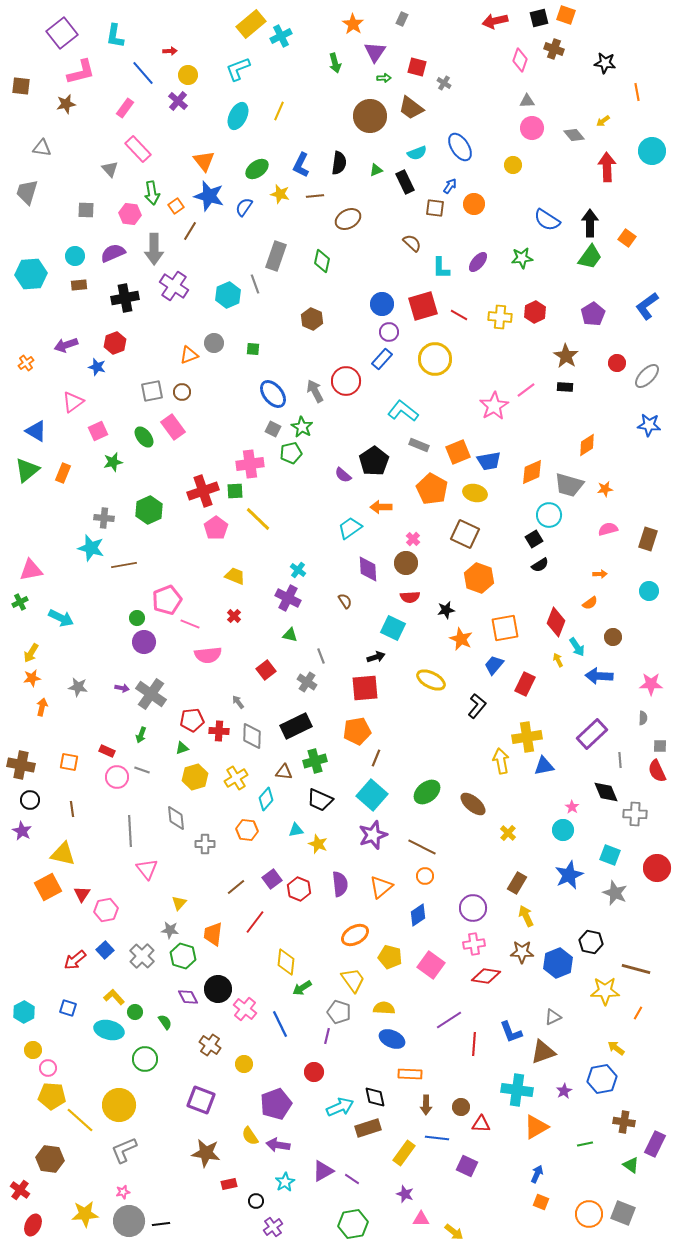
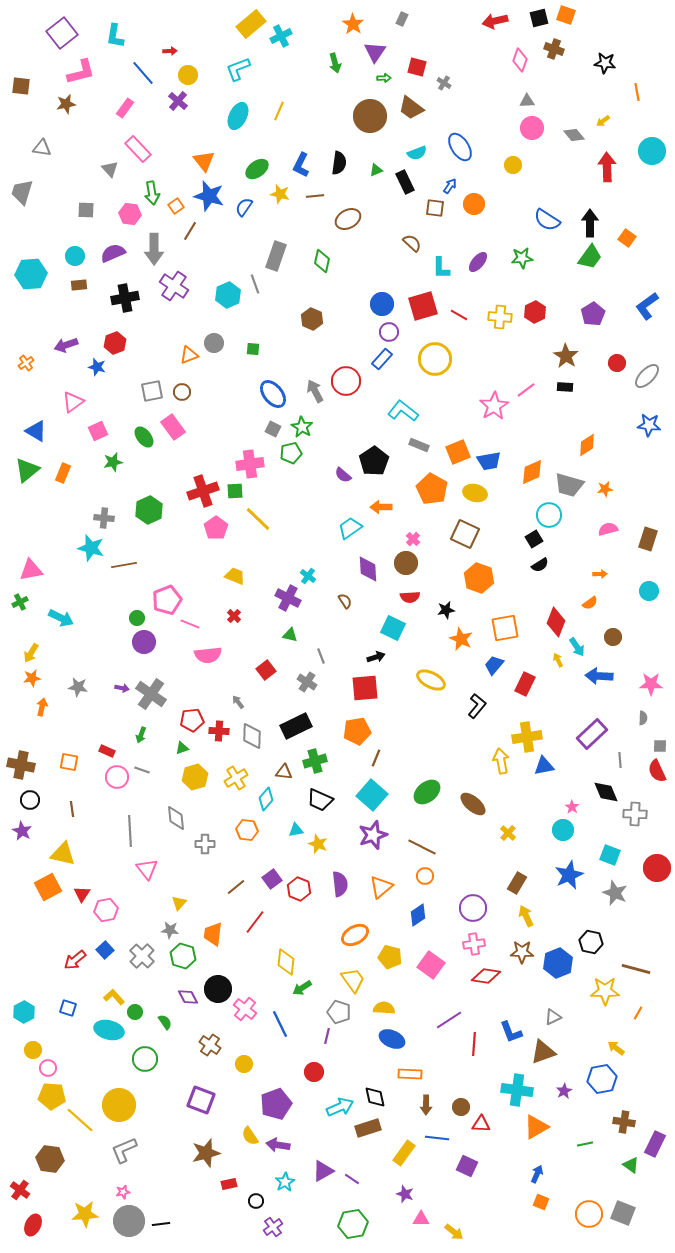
gray trapezoid at (27, 192): moved 5 px left
cyan cross at (298, 570): moved 10 px right, 6 px down
brown star at (206, 1153): rotated 24 degrees counterclockwise
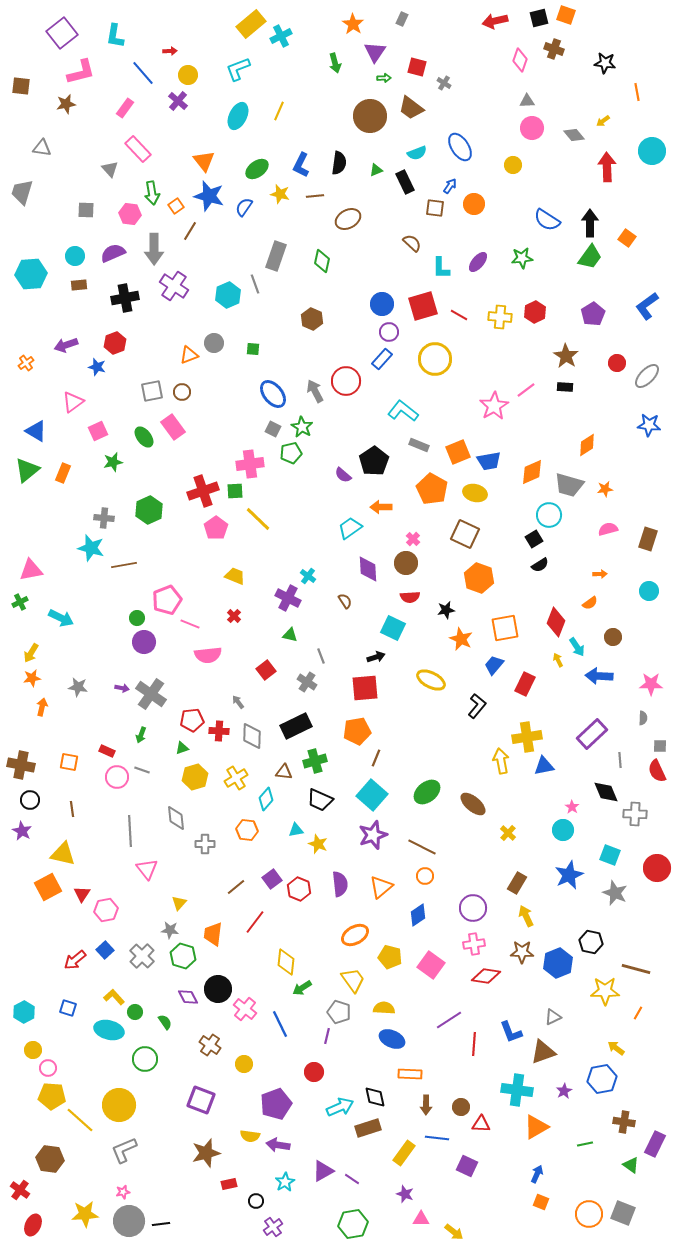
yellow semicircle at (250, 1136): rotated 48 degrees counterclockwise
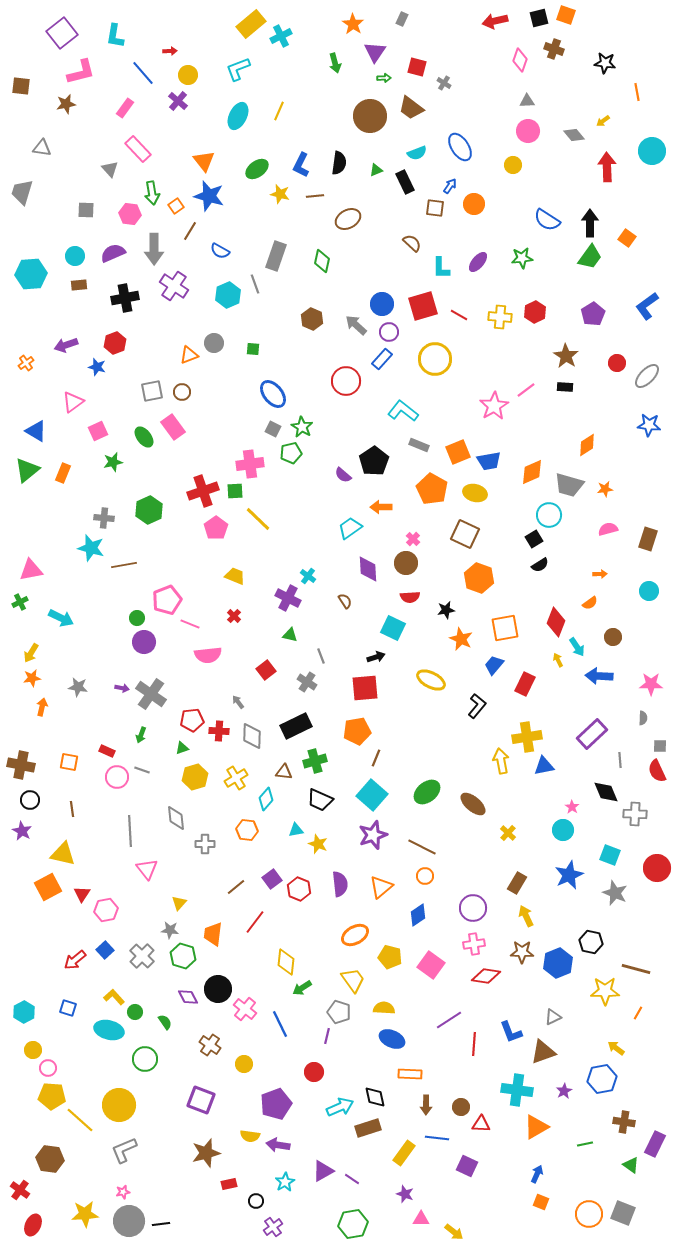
pink circle at (532, 128): moved 4 px left, 3 px down
blue semicircle at (244, 207): moved 24 px left, 44 px down; rotated 96 degrees counterclockwise
gray arrow at (315, 391): moved 41 px right, 66 px up; rotated 20 degrees counterclockwise
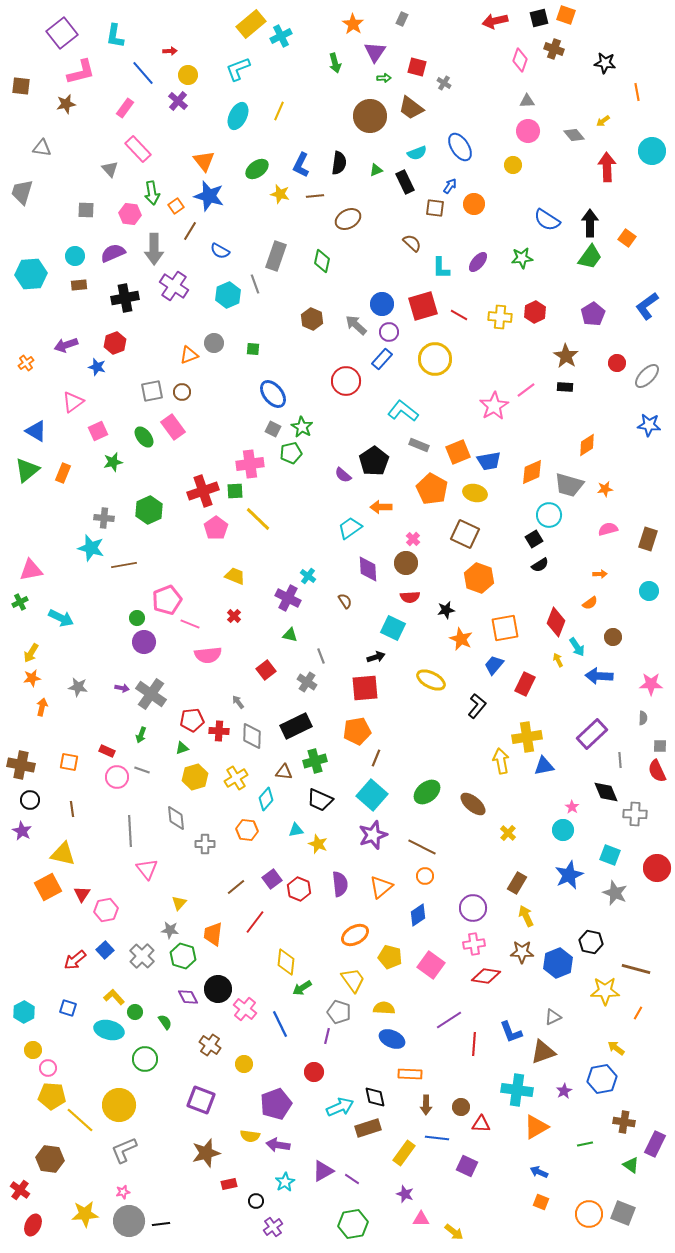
blue arrow at (537, 1174): moved 2 px right, 2 px up; rotated 90 degrees counterclockwise
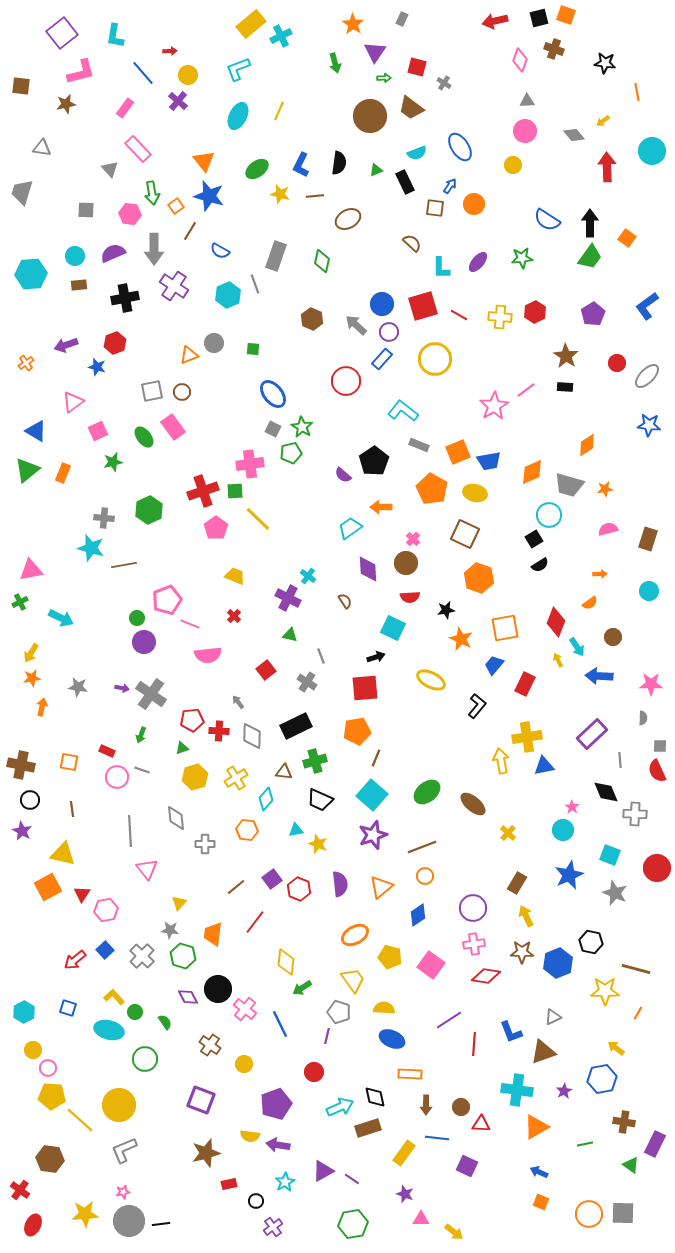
pink circle at (528, 131): moved 3 px left
brown line at (422, 847): rotated 48 degrees counterclockwise
gray square at (623, 1213): rotated 20 degrees counterclockwise
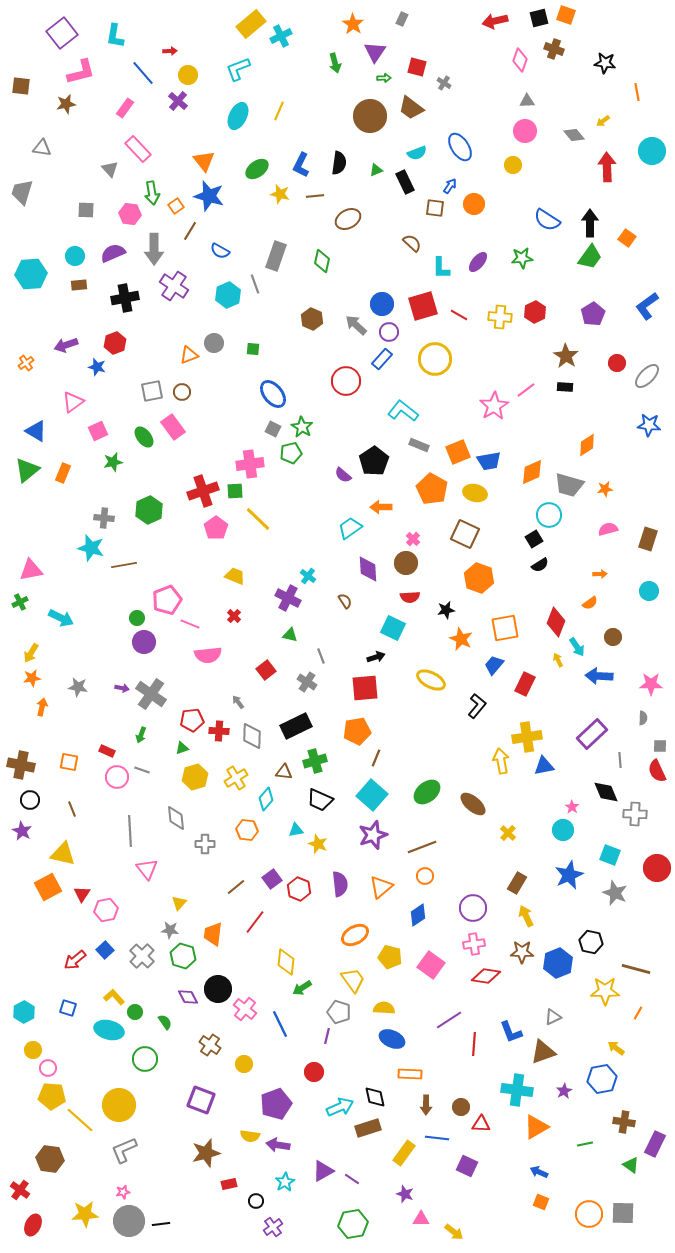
brown line at (72, 809): rotated 14 degrees counterclockwise
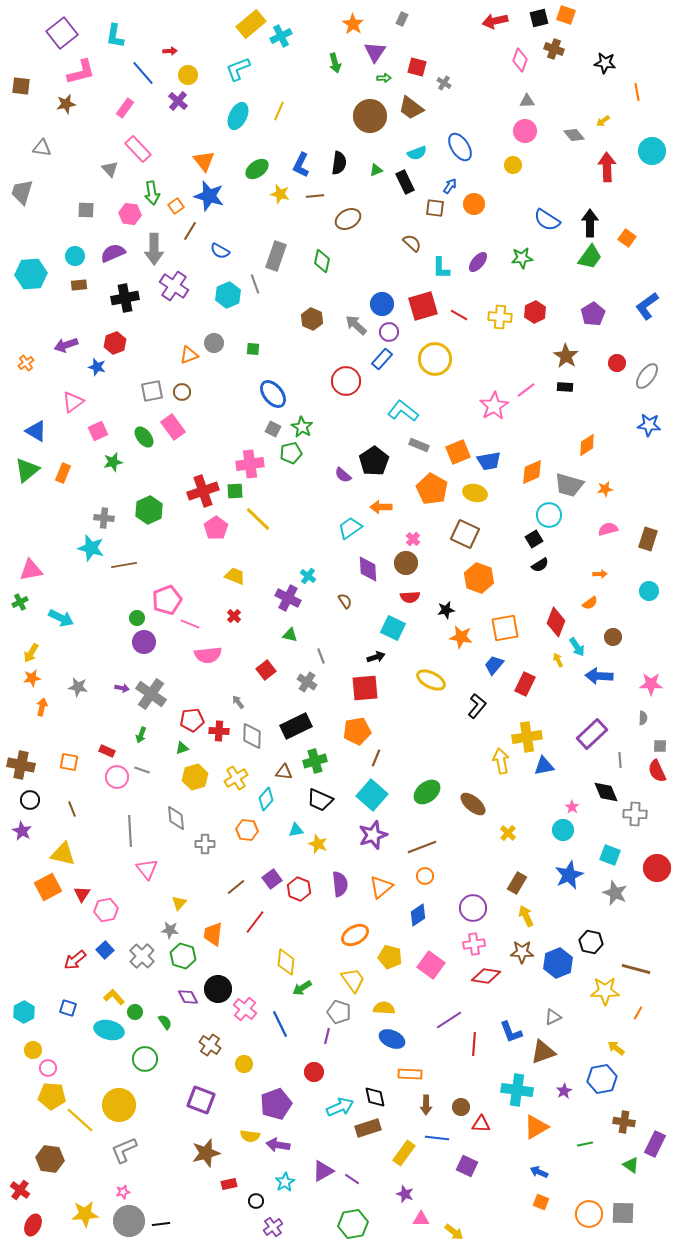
gray ellipse at (647, 376): rotated 8 degrees counterclockwise
orange star at (461, 639): moved 2 px up; rotated 15 degrees counterclockwise
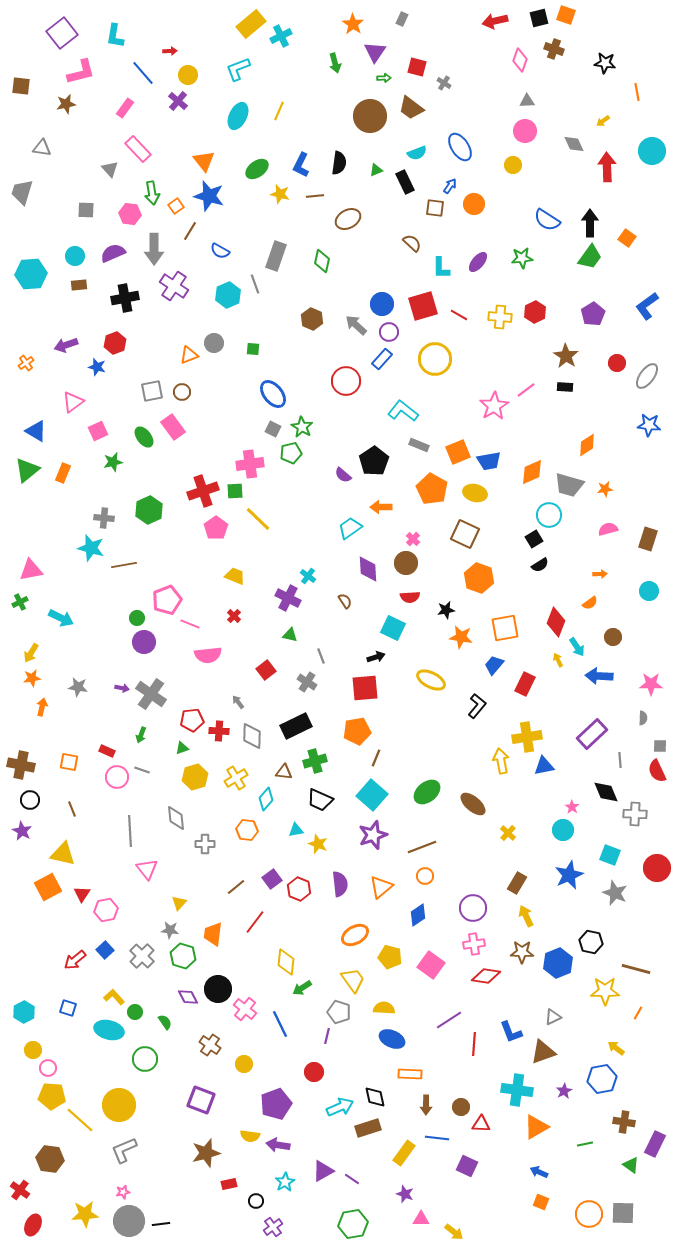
gray diamond at (574, 135): moved 9 px down; rotated 15 degrees clockwise
